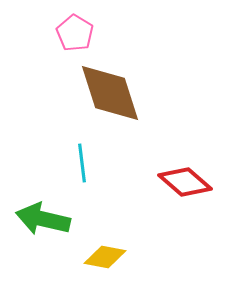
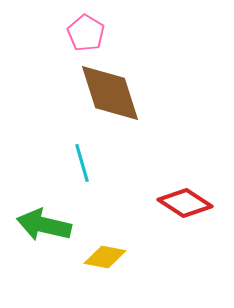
pink pentagon: moved 11 px right
cyan line: rotated 9 degrees counterclockwise
red diamond: moved 21 px down; rotated 8 degrees counterclockwise
green arrow: moved 1 px right, 6 px down
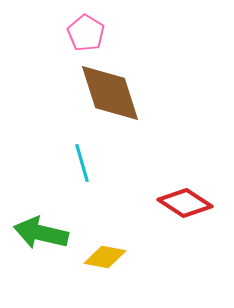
green arrow: moved 3 px left, 8 px down
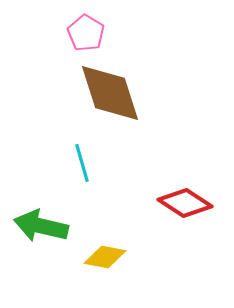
green arrow: moved 7 px up
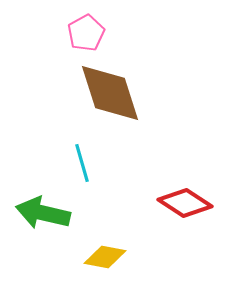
pink pentagon: rotated 12 degrees clockwise
green arrow: moved 2 px right, 13 px up
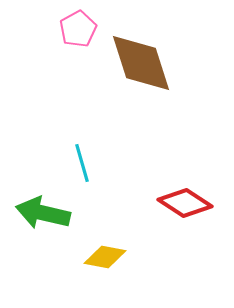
pink pentagon: moved 8 px left, 4 px up
brown diamond: moved 31 px right, 30 px up
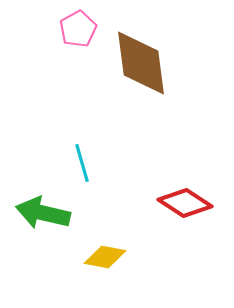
brown diamond: rotated 10 degrees clockwise
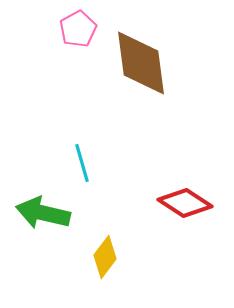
yellow diamond: rotated 63 degrees counterclockwise
